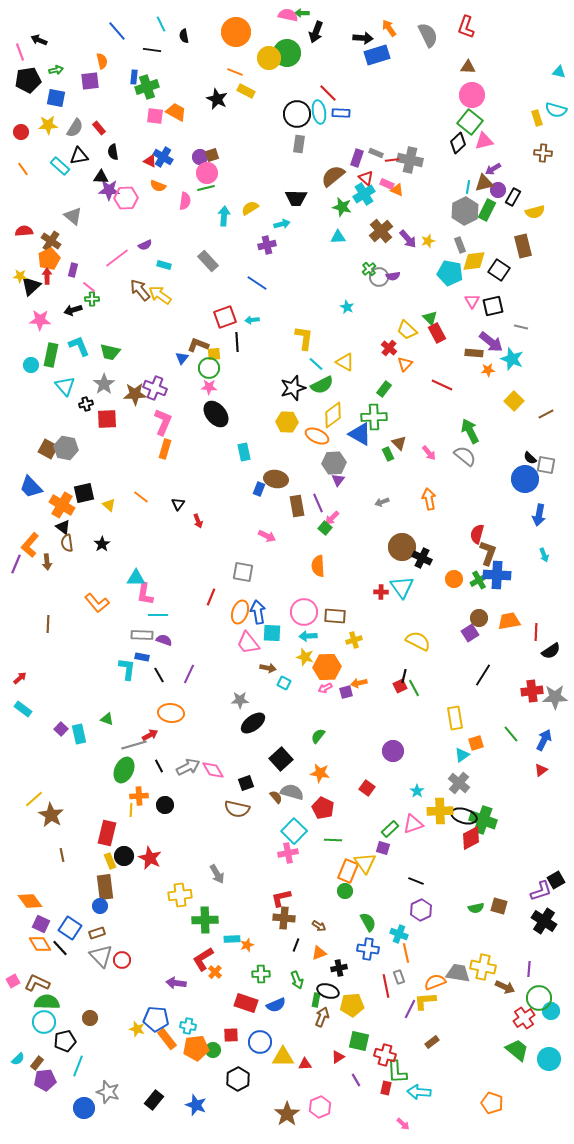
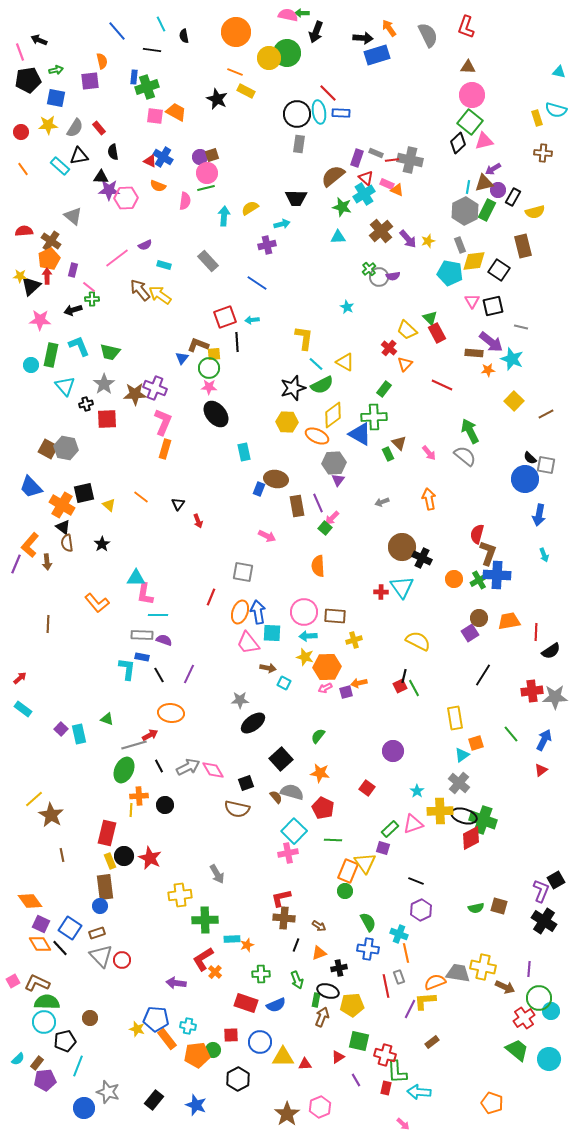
purple L-shape at (541, 891): rotated 50 degrees counterclockwise
orange pentagon at (196, 1048): moved 1 px right, 7 px down
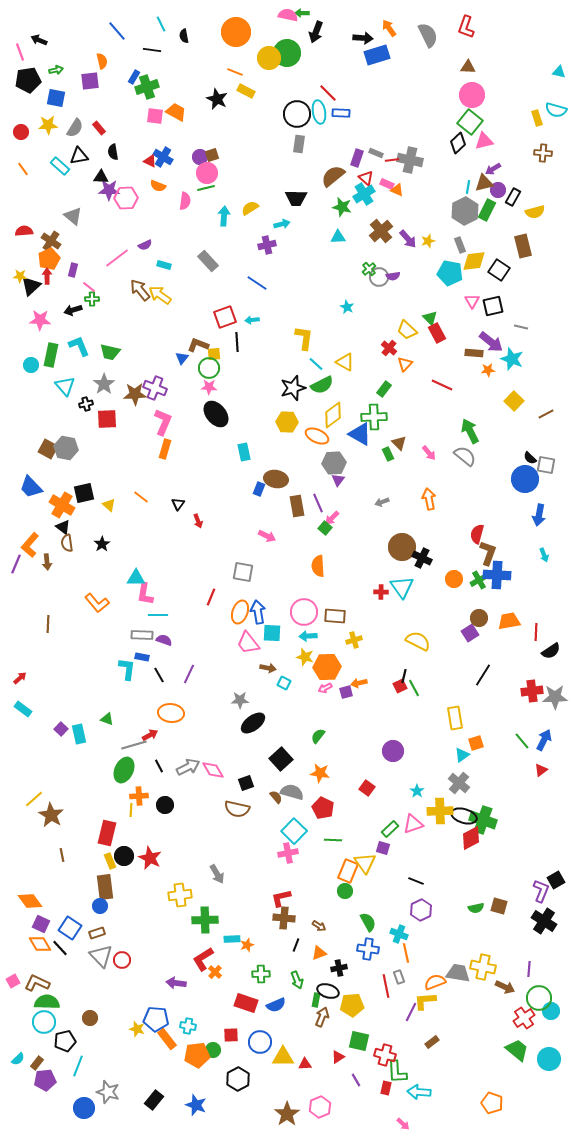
blue rectangle at (134, 77): rotated 24 degrees clockwise
green line at (511, 734): moved 11 px right, 7 px down
purple line at (410, 1009): moved 1 px right, 3 px down
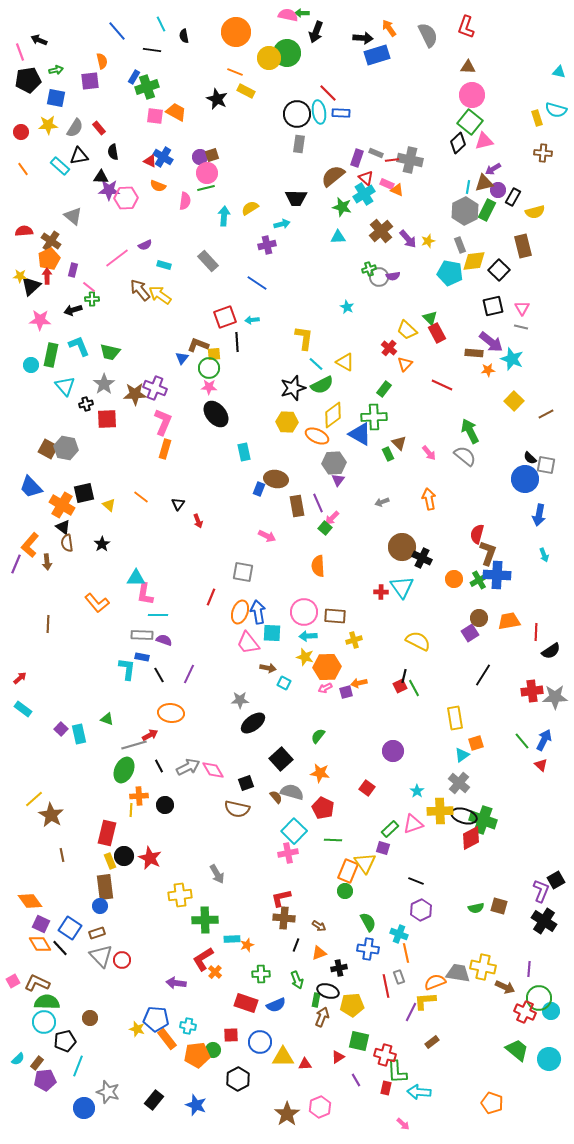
green cross at (369, 269): rotated 24 degrees clockwise
black square at (499, 270): rotated 10 degrees clockwise
pink triangle at (472, 301): moved 50 px right, 7 px down
red triangle at (541, 770): moved 5 px up; rotated 40 degrees counterclockwise
red cross at (524, 1018): moved 1 px right, 6 px up; rotated 30 degrees counterclockwise
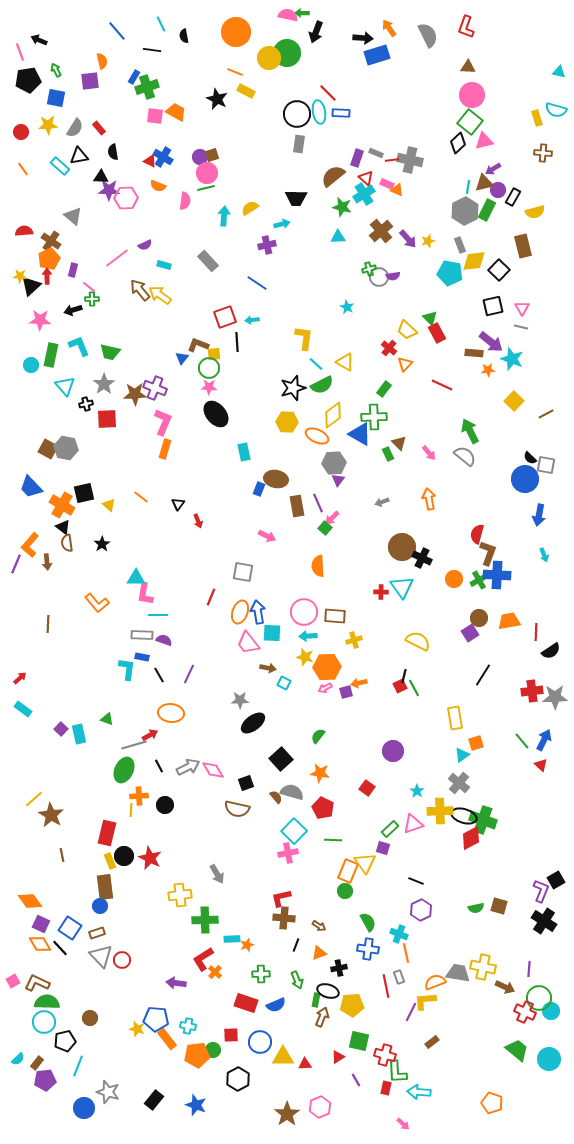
green arrow at (56, 70): rotated 104 degrees counterclockwise
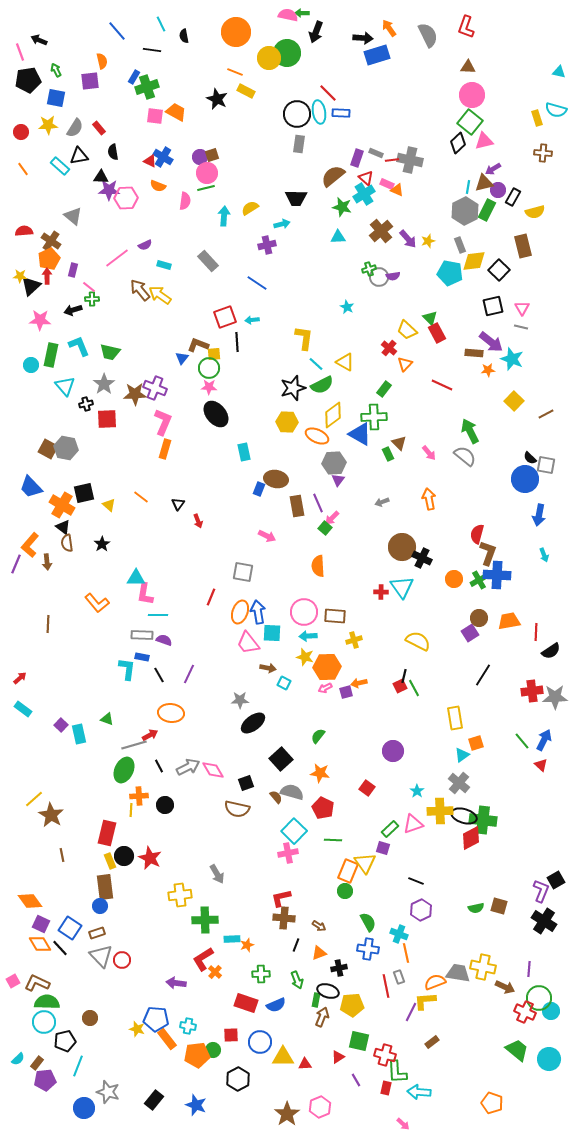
purple square at (61, 729): moved 4 px up
green cross at (483, 820): rotated 12 degrees counterclockwise
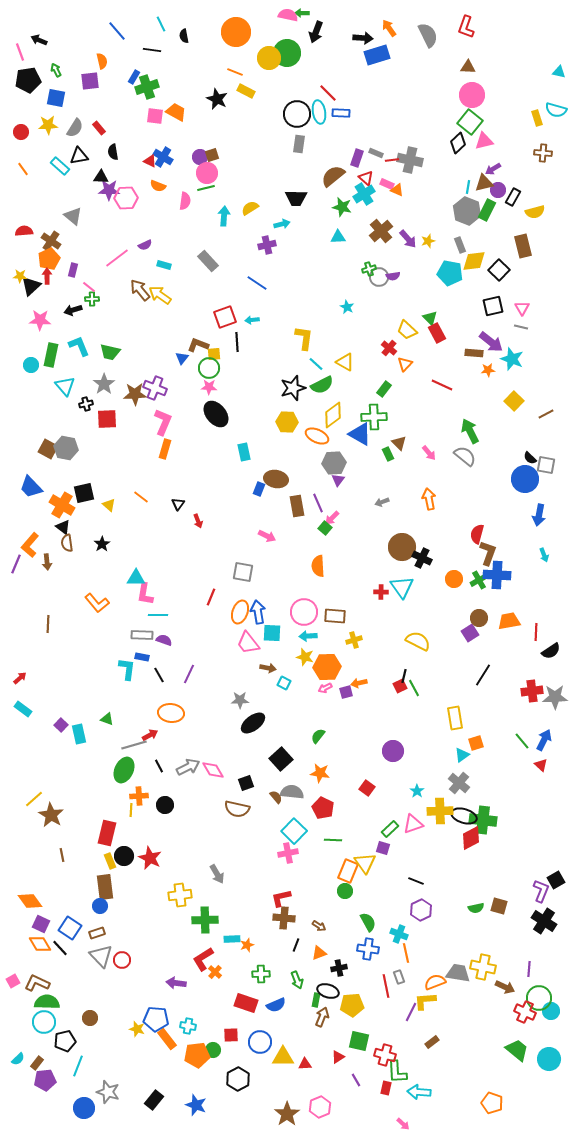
gray hexagon at (465, 211): moved 2 px right; rotated 12 degrees counterclockwise
gray semicircle at (292, 792): rotated 10 degrees counterclockwise
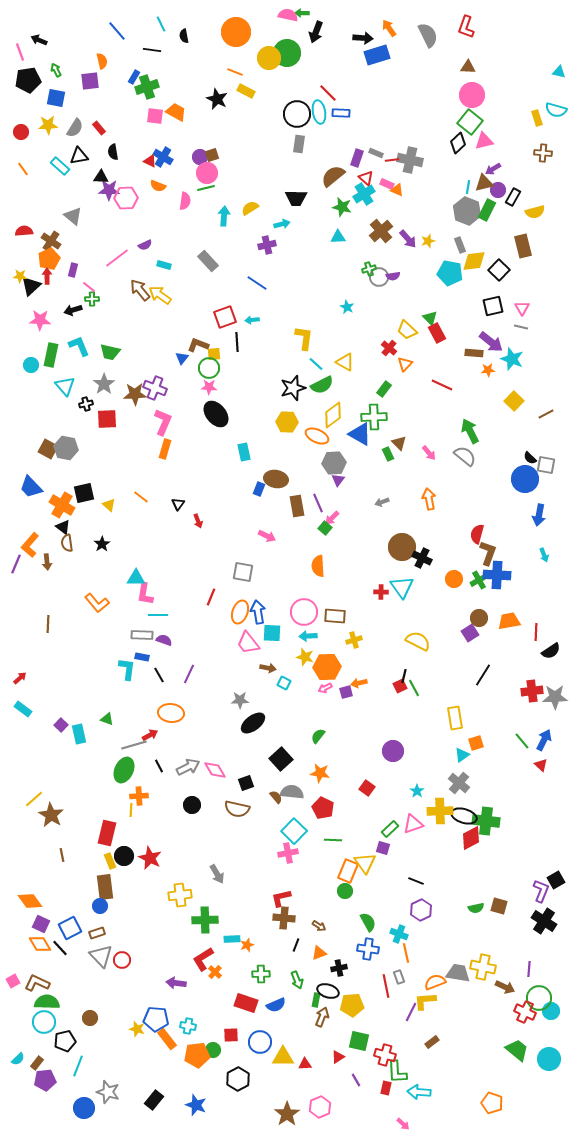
pink diamond at (213, 770): moved 2 px right
black circle at (165, 805): moved 27 px right
green cross at (483, 820): moved 3 px right, 1 px down
blue square at (70, 928): rotated 30 degrees clockwise
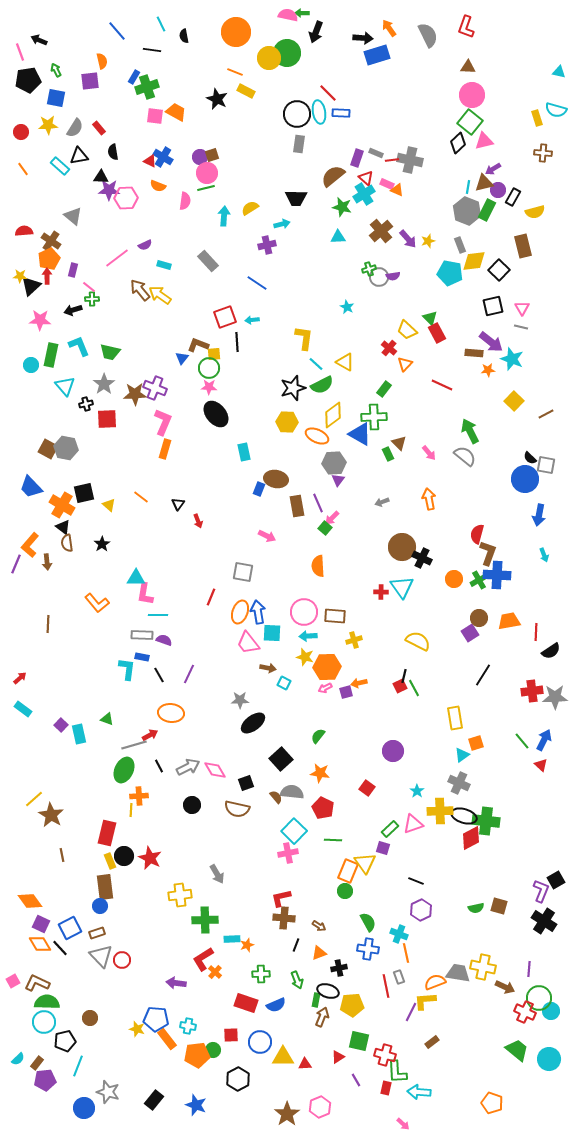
gray cross at (459, 783): rotated 15 degrees counterclockwise
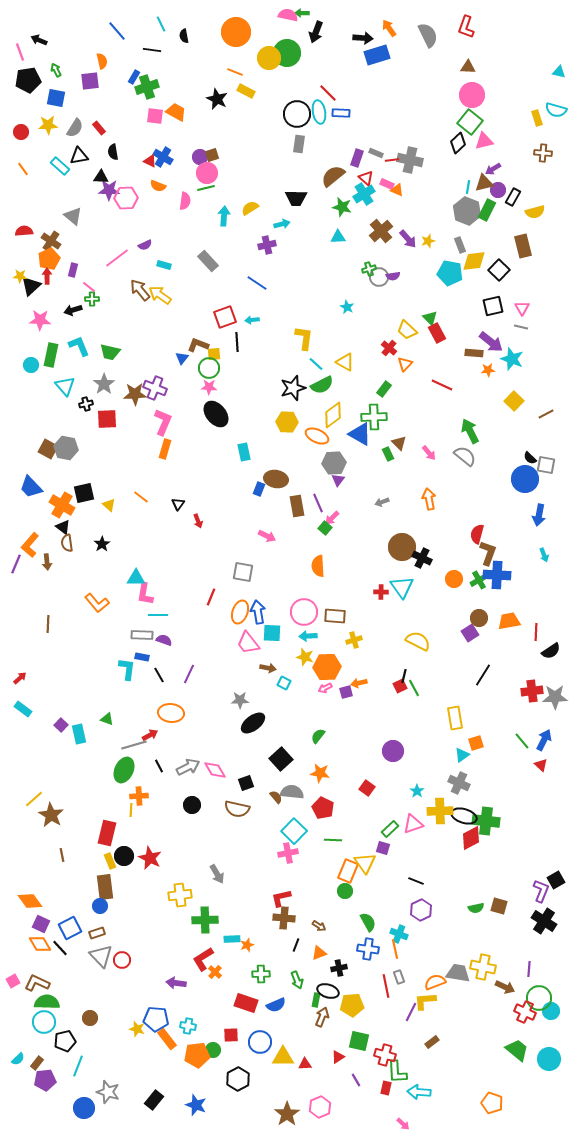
orange line at (406, 953): moved 11 px left, 4 px up
